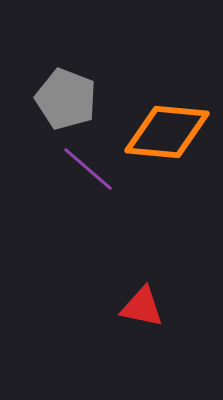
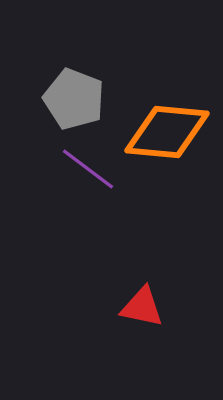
gray pentagon: moved 8 px right
purple line: rotated 4 degrees counterclockwise
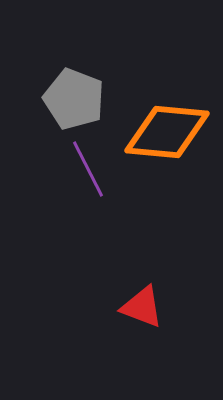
purple line: rotated 26 degrees clockwise
red triangle: rotated 9 degrees clockwise
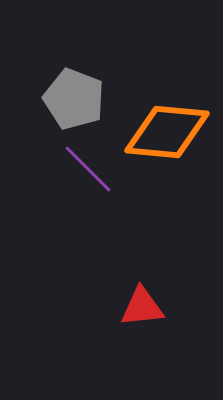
purple line: rotated 18 degrees counterclockwise
red triangle: rotated 27 degrees counterclockwise
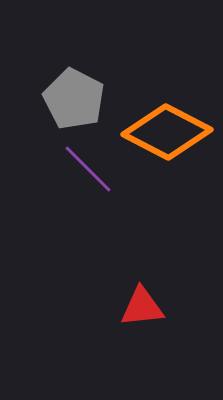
gray pentagon: rotated 6 degrees clockwise
orange diamond: rotated 22 degrees clockwise
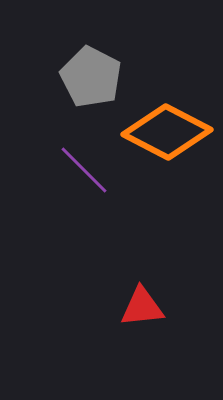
gray pentagon: moved 17 px right, 22 px up
purple line: moved 4 px left, 1 px down
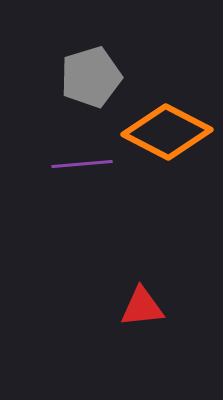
gray pentagon: rotated 28 degrees clockwise
purple line: moved 2 px left, 6 px up; rotated 50 degrees counterclockwise
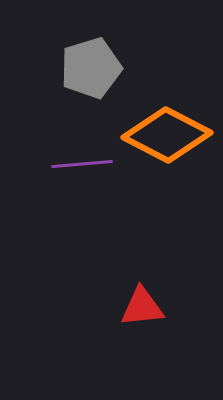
gray pentagon: moved 9 px up
orange diamond: moved 3 px down
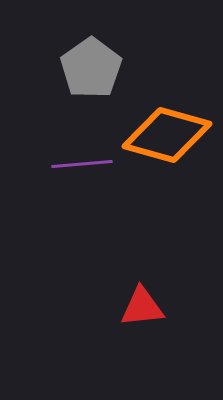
gray pentagon: rotated 18 degrees counterclockwise
orange diamond: rotated 12 degrees counterclockwise
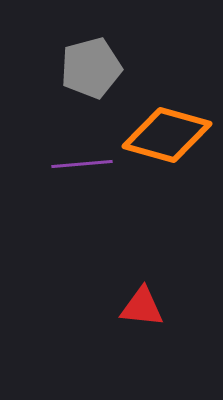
gray pentagon: rotated 20 degrees clockwise
red triangle: rotated 12 degrees clockwise
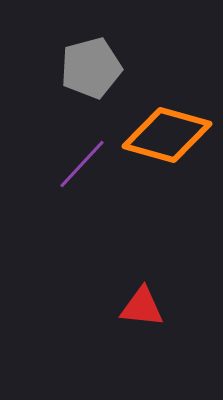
purple line: rotated 42 degrees counterclockwise
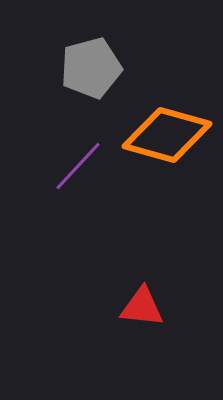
purple line: moved 4 px left, 2 px down
